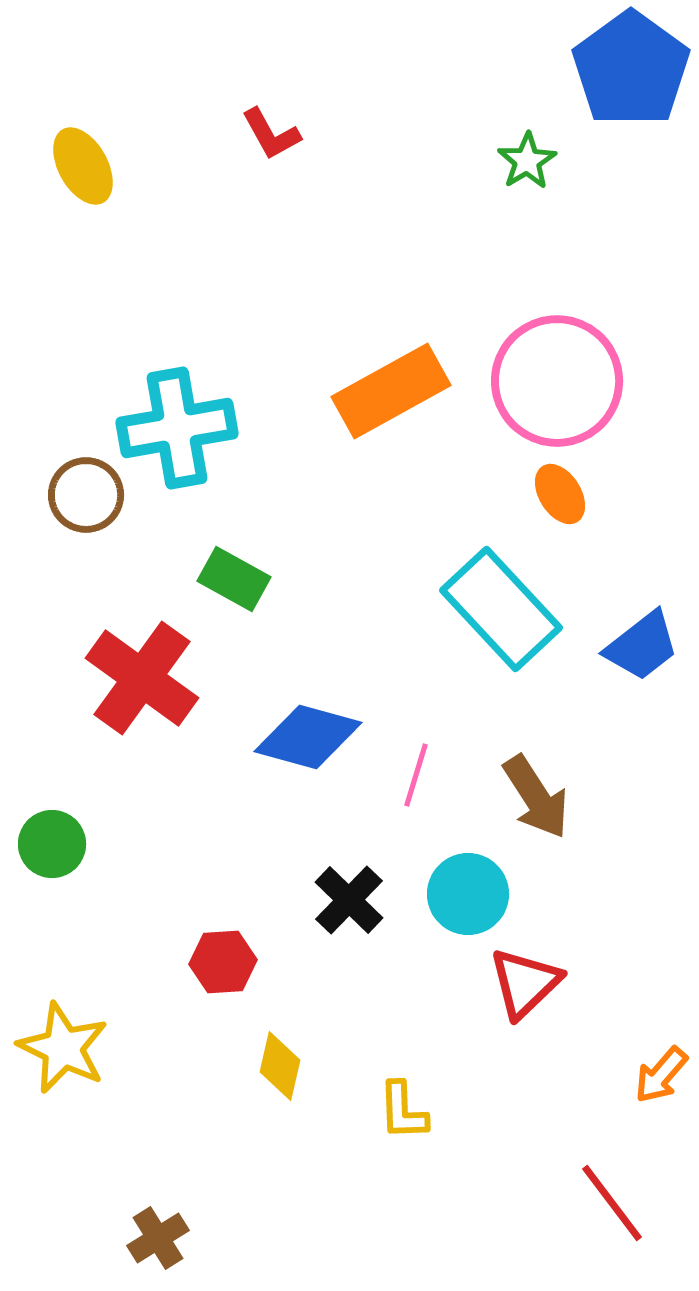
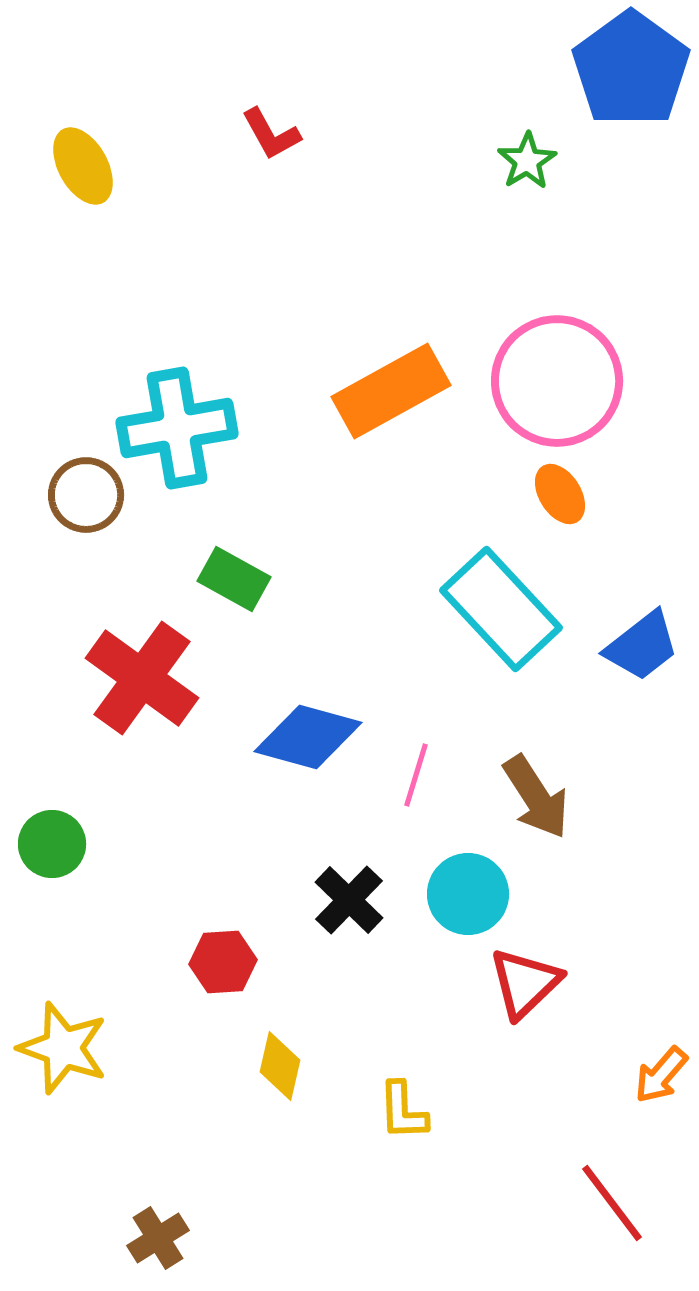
yellow star: rotated 6 degrees counterclockwise
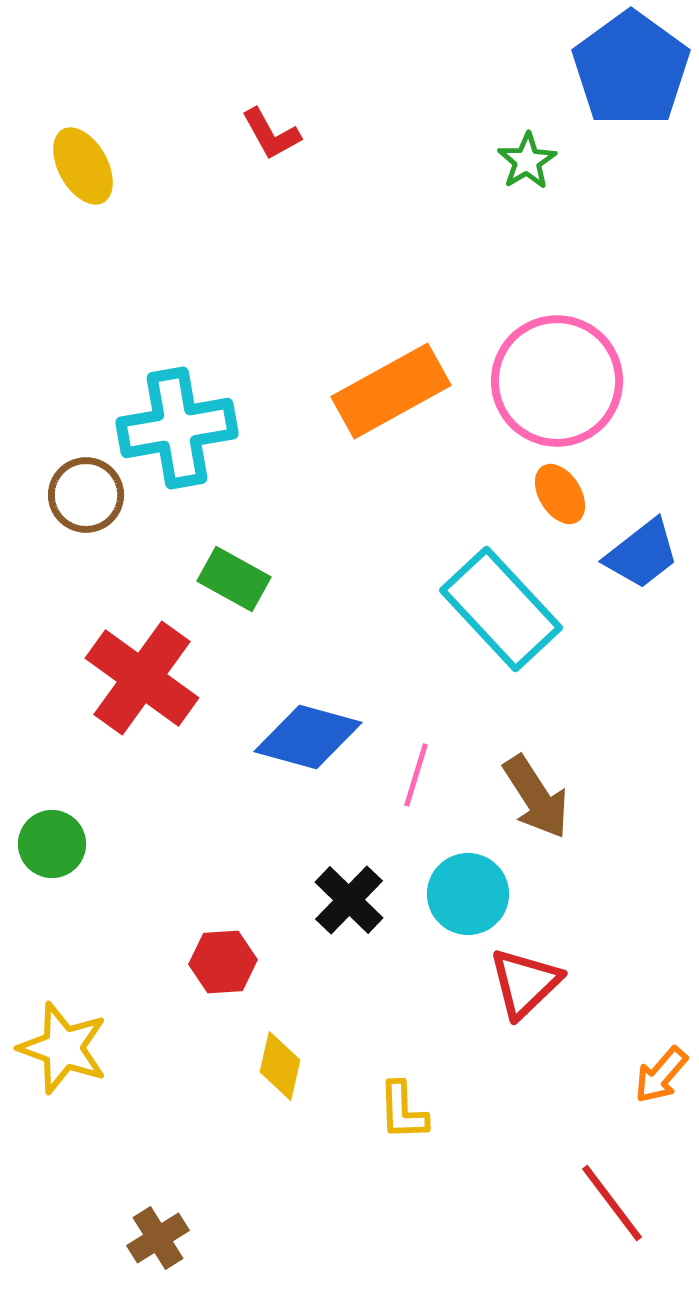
blue trapezoid: moved 92 px up
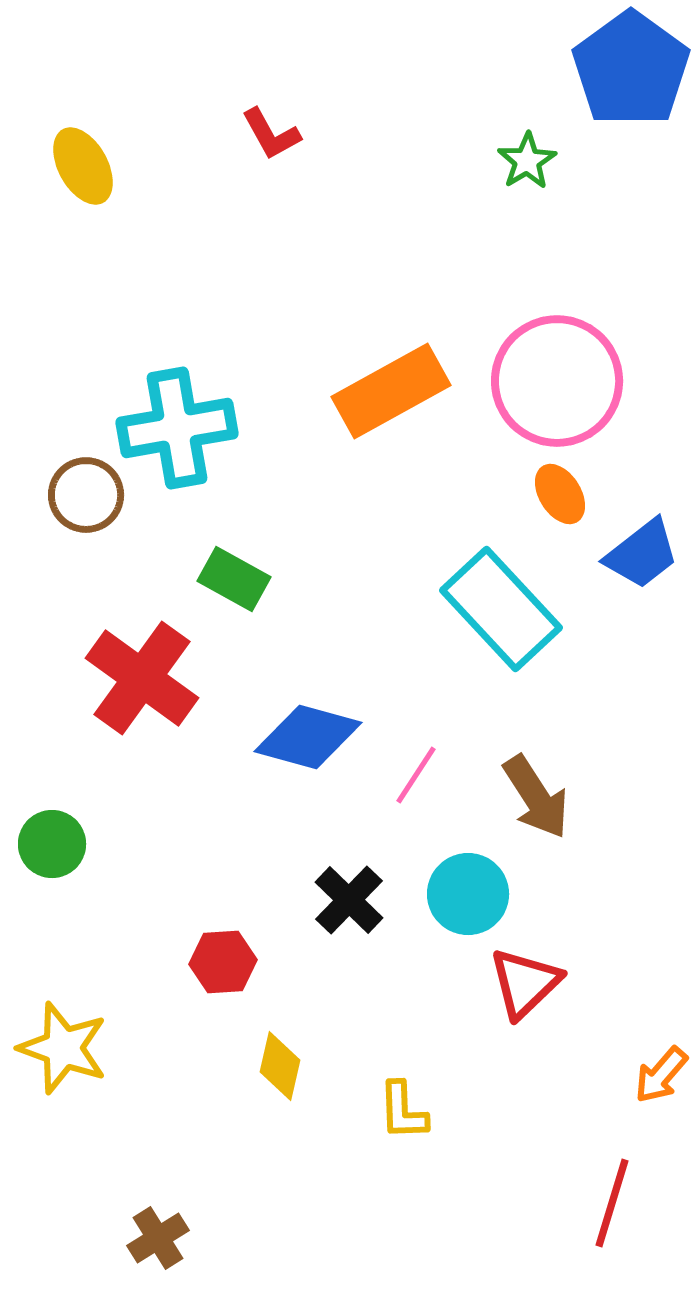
pink line: rotated 16 degrees clockwise
red line: rotated 54 degrees clockwise
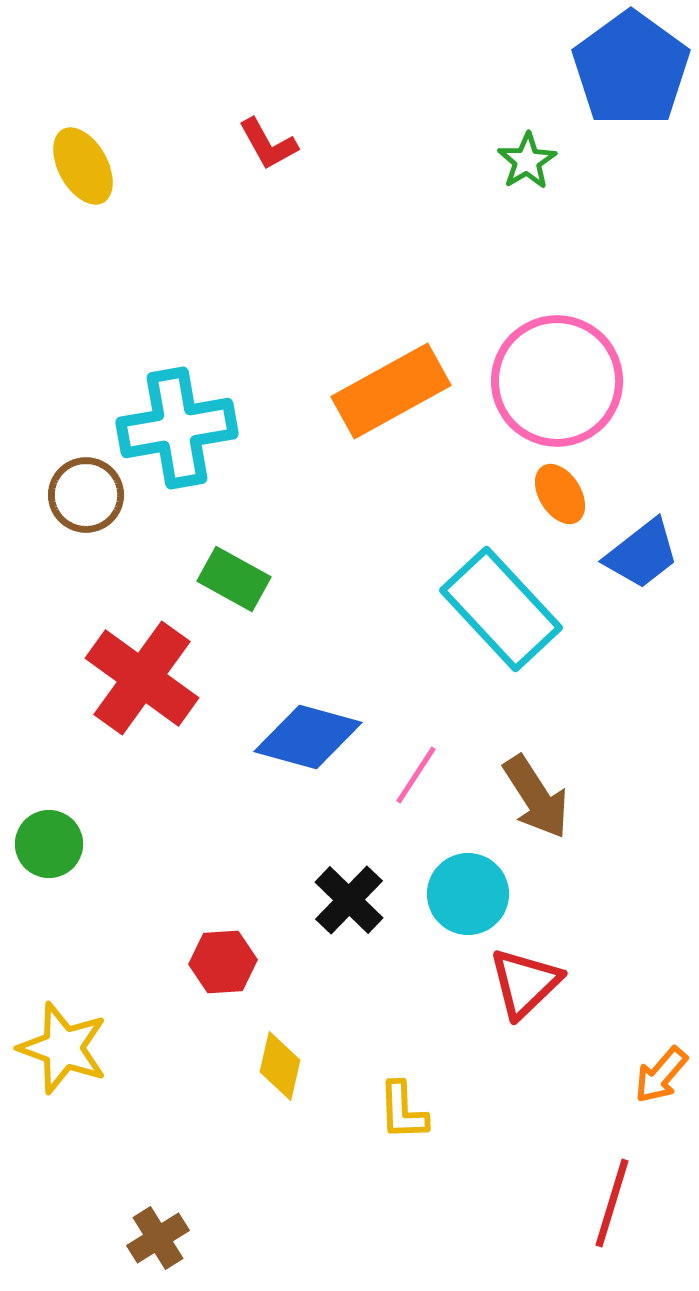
red L-shape: moved 3 px left, 10 px down
green circle: moved 3 px left
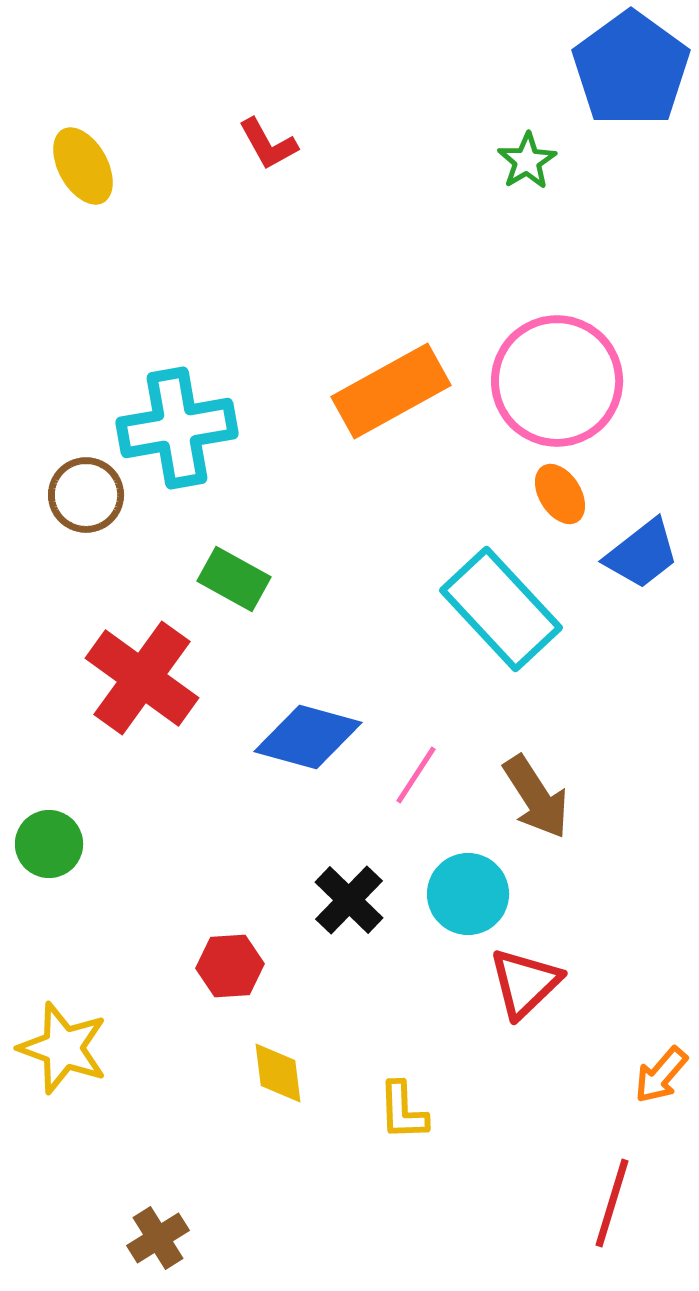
red hexagon: moved 7 px right, 4 px down
yellow diamond: moved 2 px left, 7 px down; rotated 20 degrees counterclockwise
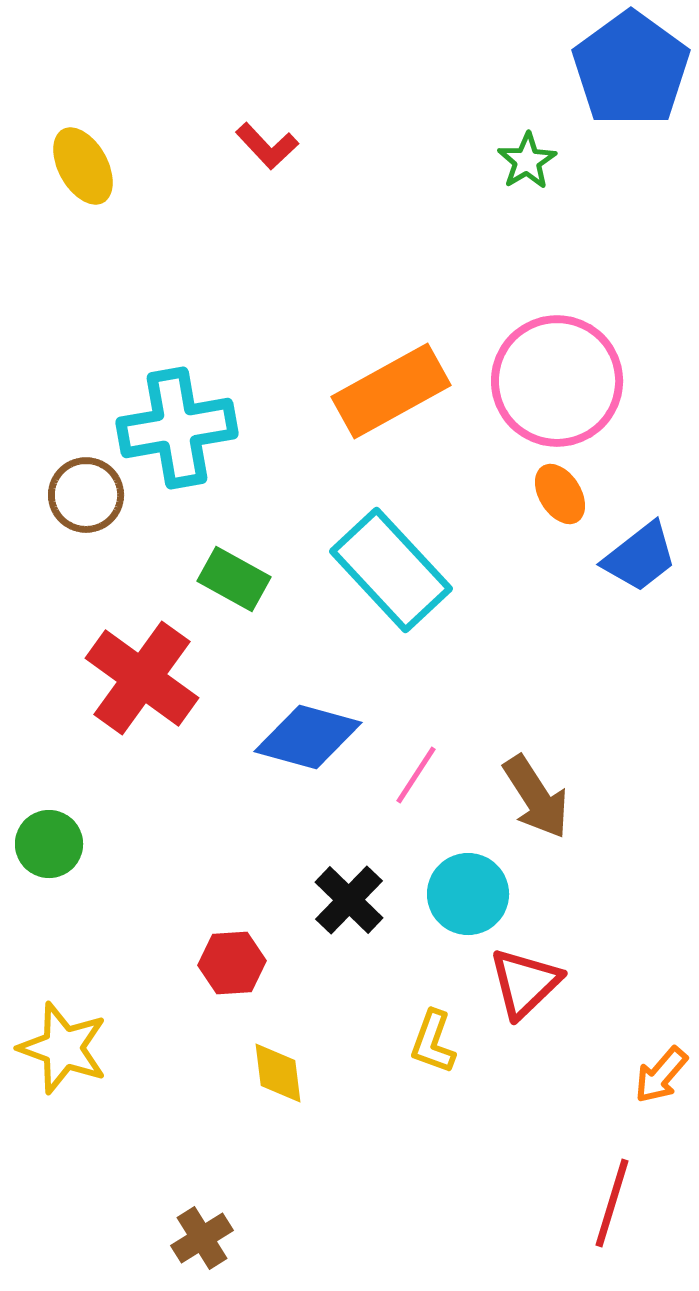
red L-shape: moved 1 px left, 2 px down; rotated 14 degrees counterclockwise
blue trapezoid: moved 2 px left, 3 px down
cyan rectangle: moved 110 px left, 39 px up
red hexagon: moved 2 px right, 3 px up
yellow L-shape: moved 30 px right, 69 px up; rotated 22 degrees clockwise
brown cross: moved 44 px right
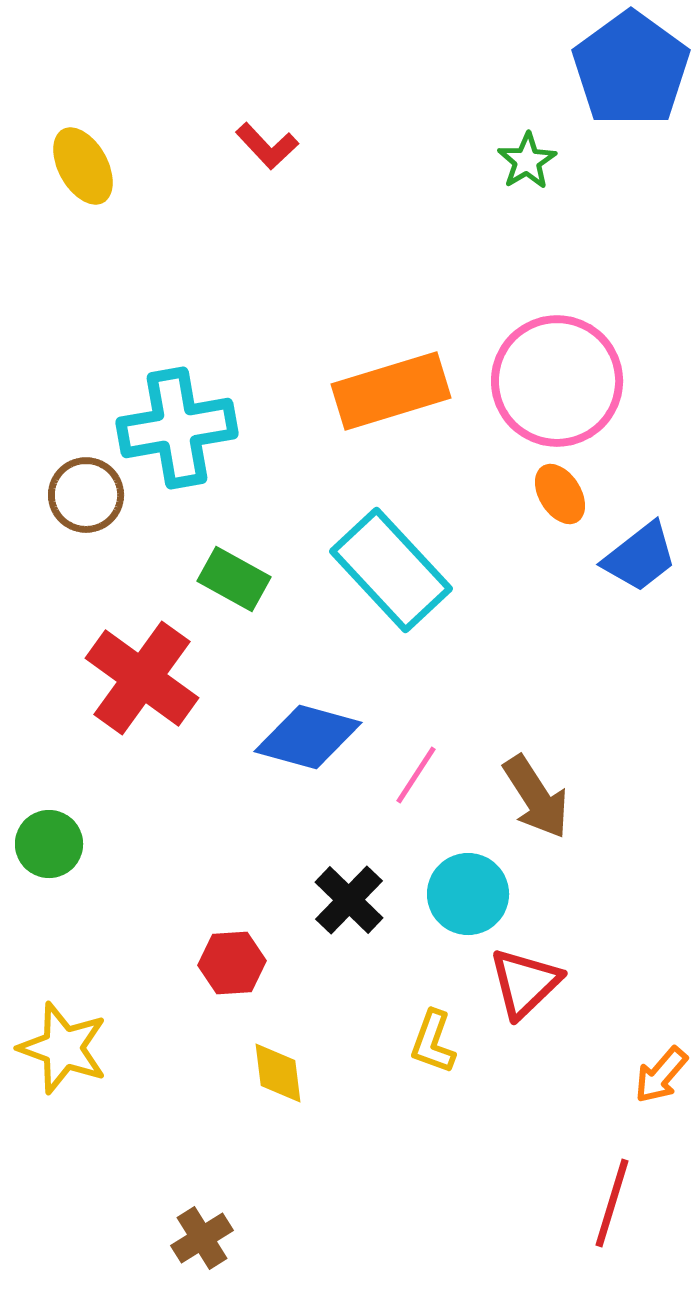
orange rectangle: rotated 12 degrees clockwise
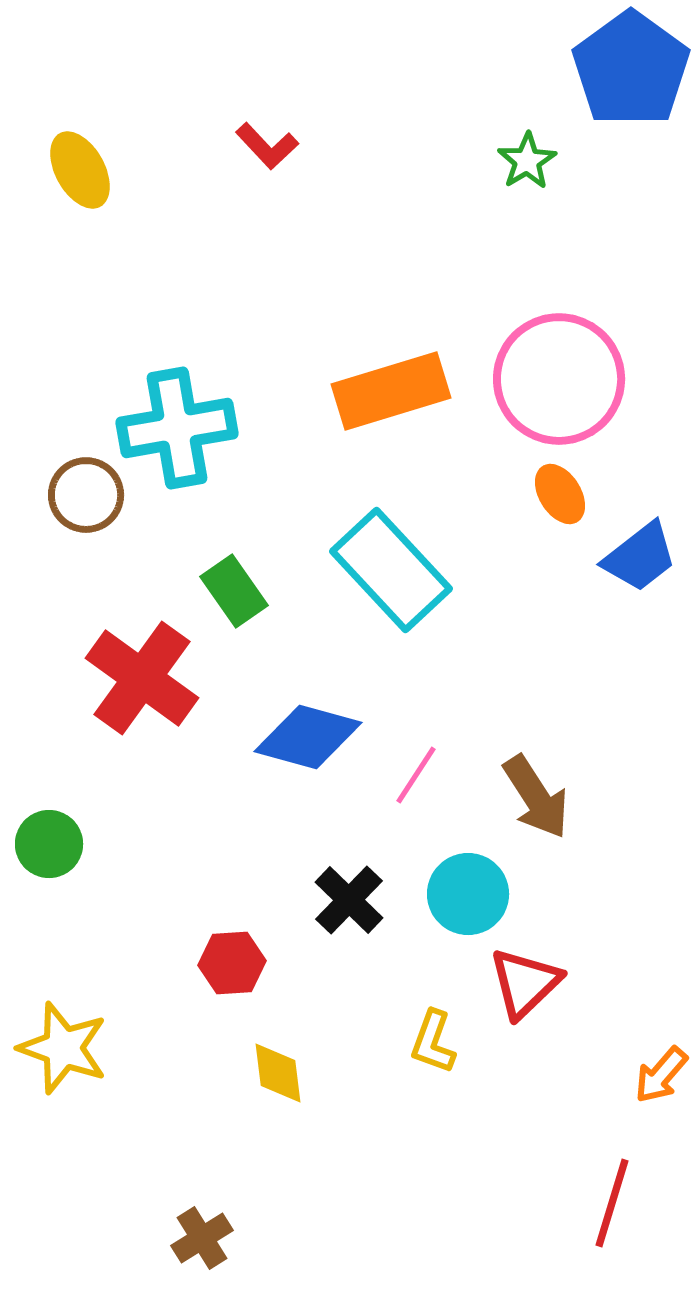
yellow ellipse: moved 3 px left, 4 px down
pink circle: moved 2 px right, 2 px up
green rectangle: moved 12 px down; rotated 26 degrees clockwise
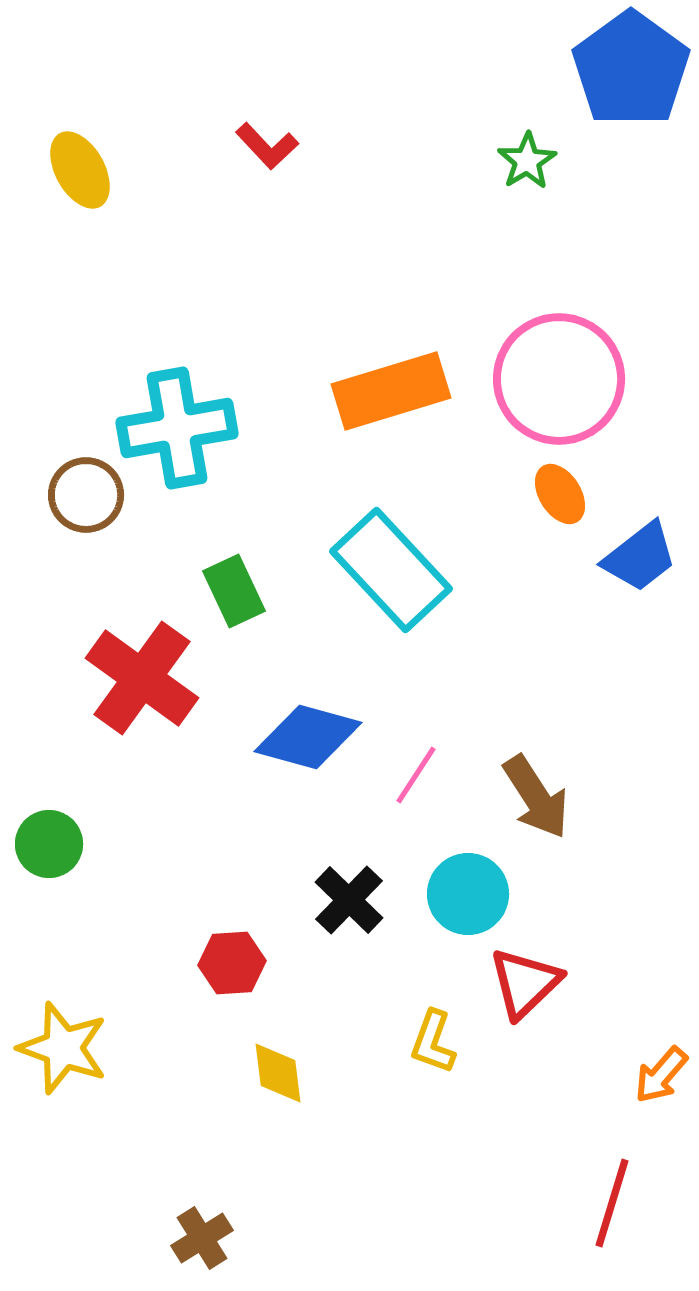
green rectangle: rotated 10 degrees clockwise
